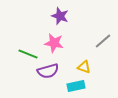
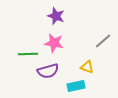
purple star: moved 4 px left
green line: rotated 24 degrees counterclockwise
yellow triangle: moved 3 px right
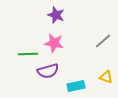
purple star: moved 1 px up
yellow triangle: moved 19 px right, 10 px down
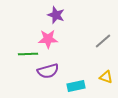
pink star: moved 6 px left, 4 px up; rotated 12 degrees counterclockwise
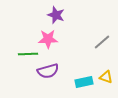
gray line: moved 1 px left, 1 px down
cyan rectangle: moved 8 px right, 4 px up
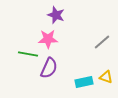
green line: rotated 12 degrees clockwise
purple semicircle: moved 1 px right, 3 px up; rotated 50 degrees counterclockwise
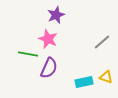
purple star: rotated 30 degrees clockwise
pink star: rotated 24 degrees clockwise
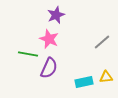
pink star: moved 1 px right
yellow triangle: rotated 24 degrees counterclockwise
